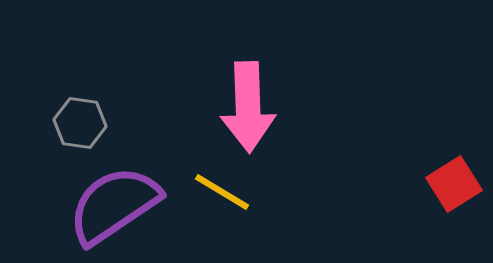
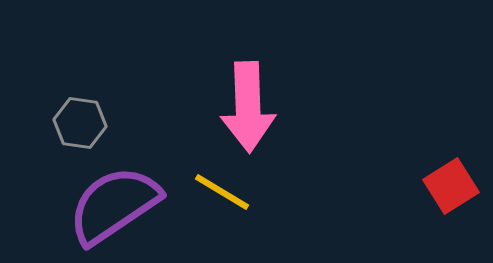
red square: moved 3 px left, 2 px down
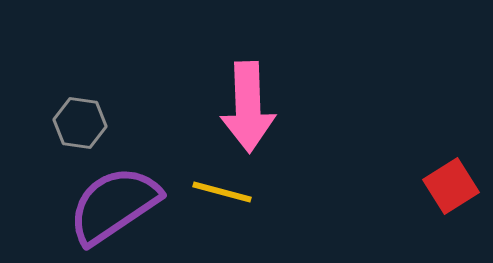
yellow line: rotated 16 degrees counterclockwise
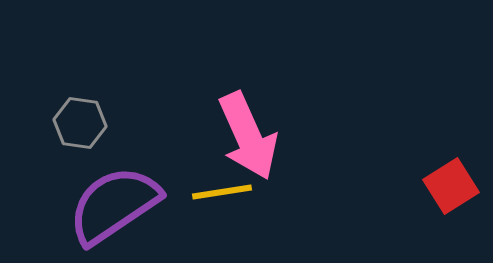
pink arrow: moved 29 px down; rotated 22 degrees counterclockwise
yellow line: rotated 24 degrees counterclockwise
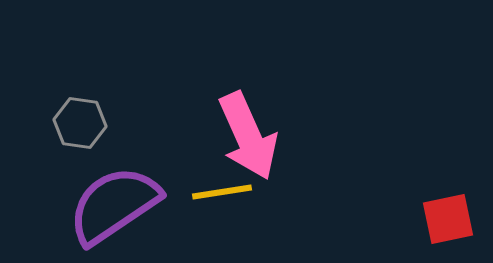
red square: moved 3 px left, 33 px down; rotated 20 degrees clockwise
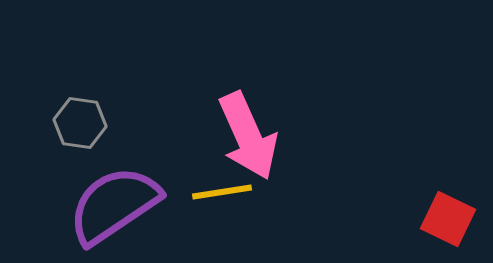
red square: rotated 38 degrees clockwise
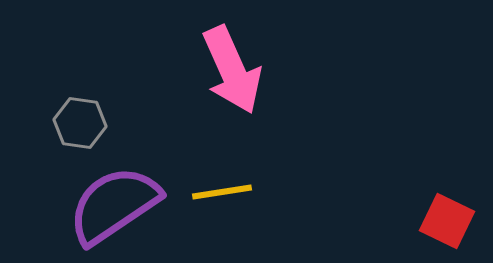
pink arrow: moved 16 px left, 66 px up
red square: moved 1 px left, 2 px down
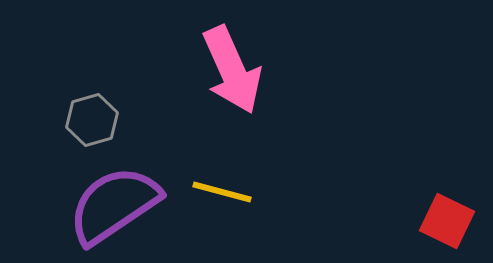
gray hexagon: moved 12 px right, 3 px up; rotated 24 degrees counterclockwise
yellow line: rotated 24 degrees clockwise
